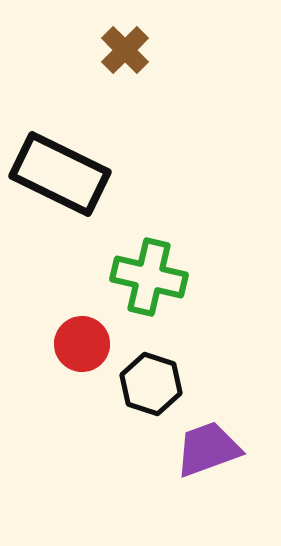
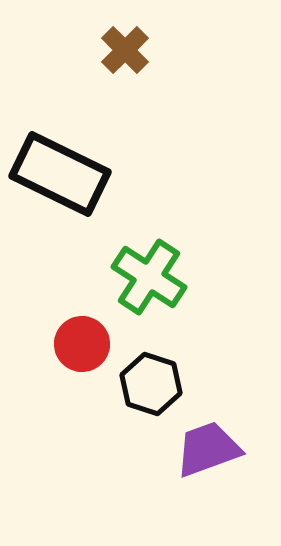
green cross: rotated 20 degrees clockwise
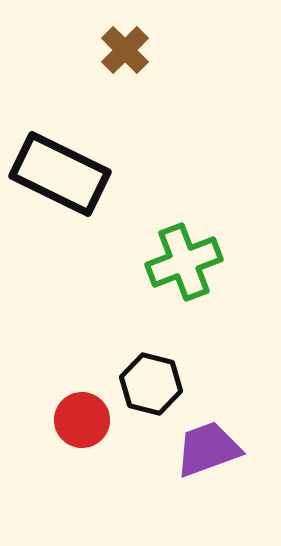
green cross: moved 35 px right, 15 px up; rotated 36 degrees clockwise
red circle: moved 76 px down
black hexagon: rotated 4 degrees counterclockwise
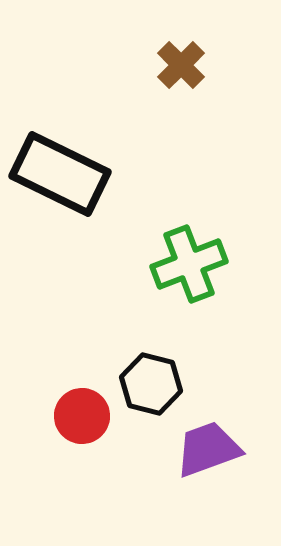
brown cross: moved 56 px right, 15 px down
green cross: moved 5 px right, 2 px down
red circle: moved 4 px up
